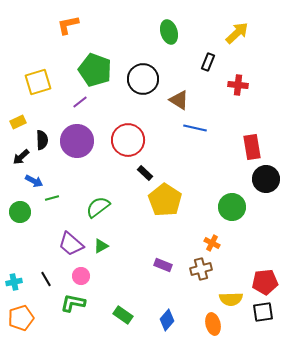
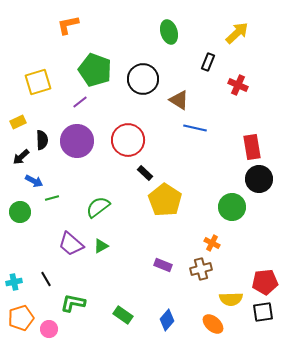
red cross at (238, 85): rotated 18 degrees clockwise
black circle at (266, 179): moved 7 px left
pink circle at (81, 276): moved 32 px left, 53 px down
orange ellipse at (213, 324): rotated 35 degrees counterclockwise
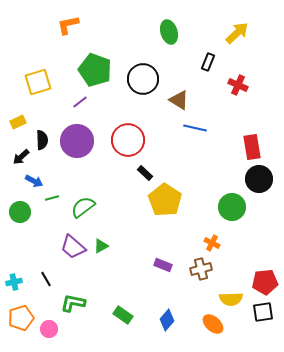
green semicircle at (98, 207): moved 15 px left
purple trapezoid at (71, 244): moved 2 px right, 3 px down
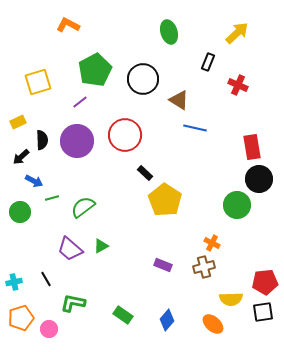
orange L-shape at (68, 25): rotated 40 degrees clockwise
green pentagon at (95, 70): rotated 24 degrees clockwise
red circle at (128, 140): moved 3 px left, 5 px up
green circle at (232, 207): moved 5 px right, 2 px up
purple trapezoid at (73, 247): moved 3 px left, 2 px down
brown cross at (201, 269): moved 3 px right, 2 px up
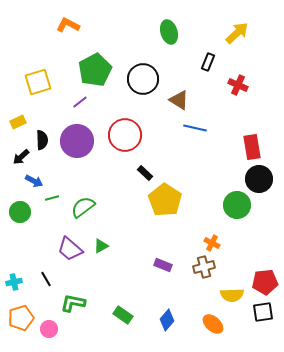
yellow semicircle at (231, 299): moved 1 px right, 4 px up
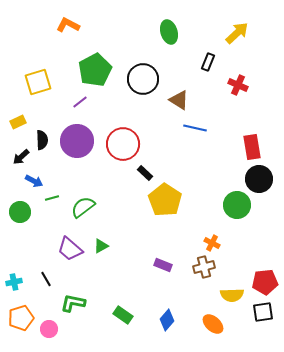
red circle at (125, 135): moved 2 px left, 9 px down
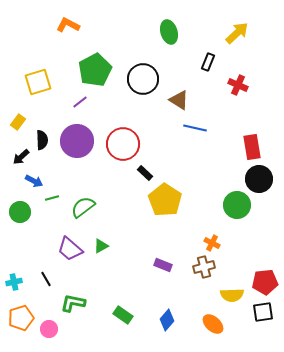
yellow rectangle at (18, 122): rotated 28 degrees counterclockwise
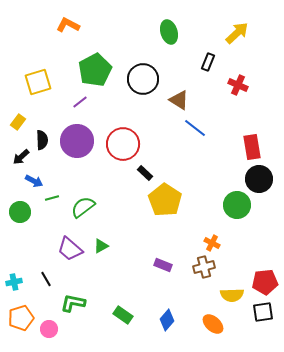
blue line at (195, 128): rotated 25 degrees clockwise
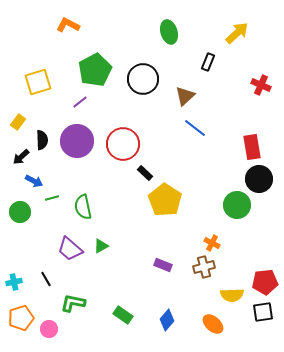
red cross at (238, 85): moved 23 px right
brown triangle at (179, 100): moved 6 px right, 4 px up; rotated 45 degrees clockwise
green semicircle at (83, 207): rotated 65 degrees counterclockwise
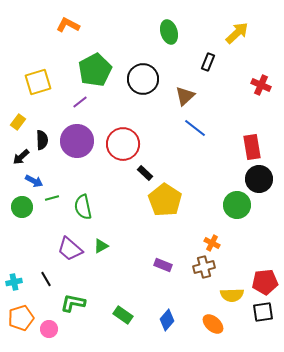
green circle at (20, 212): moved 2 px right, 5 px up
